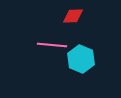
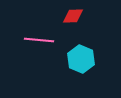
pink line: moved 13 px left, 5 px up
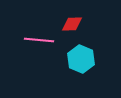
red diamond: moved 1 px left, 8 px down
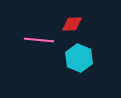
cyan hexagon: moved 2 px left, 1 px up
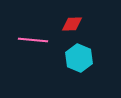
pink line: moved 6 px left
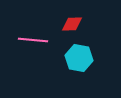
cyan hexagon: rotated 12 degrees counterclockwise
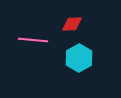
cyan hexagon: rotated 20 degrees clockwise
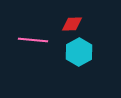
cyan hexagon: moved 6 px up
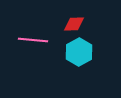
red diamond: moved 2 px right
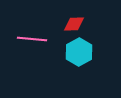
pink line: moved 1 px left, 1 px up
